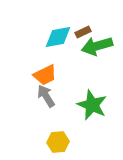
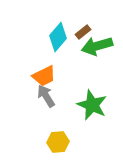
brown rectangle: rotated 14 degrees counterclockwise
cyan diamond: rotated 40 degrees counterclockwise
orange trapezoid: moved 1 px left, 1 px down
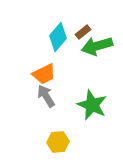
orange trapezoid: moved 2 px up
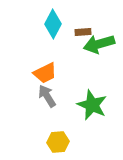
brown rectangle: rotated 35 degrees clockwise
cyan diamond: moved 5 px left, 13 px up; rotated 12 degrees counterclockwise
green arrow: moved 2 px right, 2 px up
orange trapezoid: moved 1 px right, 1 px up
gray arrow: moved 1 px right
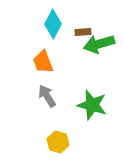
orange trapezoid: moved 2 px left, 11 px up; rotated 95 degrees clockwise
green star: rotated 8 degrees counterclockwise
yellow hexagon: rotated 20 degrees clockwise
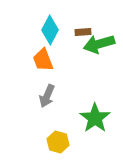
cyan diamond: moved 3 px left, 6 px down
orange trapezoid: moved 2 px up
gray arrow: rotated 125 degrees counterclockwise
green star: moved 3 px right, 13 px down; rotated 20 degrees clockwise
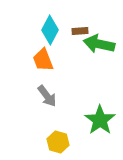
brown rectangle: moved 3 px left, 1 px up
green arrow: rotated 28 degrees clockwise
gray arrow: rotated 60 degrees counterclockwise
green star: moved 5 px right, 2 px down
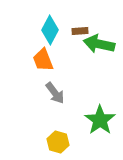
gray arrow: moved 8 px right, 3 px up
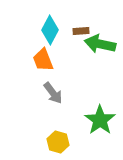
brown rectangle: moved 1 px right
green arrow: moved 1 px right
gray arrow: moved 2 px left
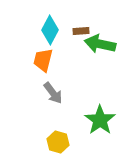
orange trapezoid: rotated 35 degrees clockwise
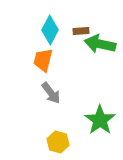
gray arrow: moved 2 px left
